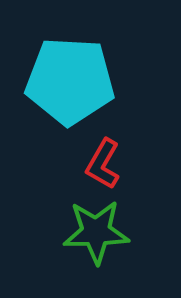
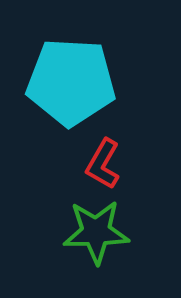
cyan pentagon: moved 1 px right, 1 px down
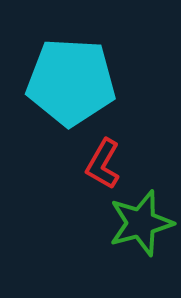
green star: moved 45 px right, 9 px up; rotated 14 degrees counterclockwise
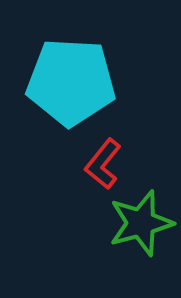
red L-shape: rotated 9 degrees clockwise
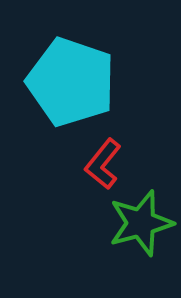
cyan pentagon: rotated 16 degrees clockwise
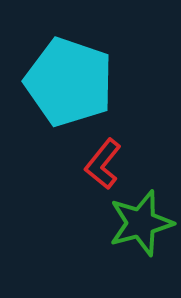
cyan pentagon: moved 2 px left
